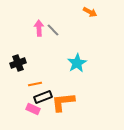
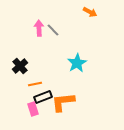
black cross: moved 2 px right, 3 px down; rotated 21 degrees counterclockwise
pink rectangle: rotated 48 degrees clockwise
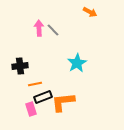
black cross: rotated 35 degrees clockwise
pink rectangle: moved 2 px left
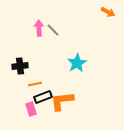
orange arrow: moved 18 px right
orange L-shape: moved 1 px left, 1 px up
